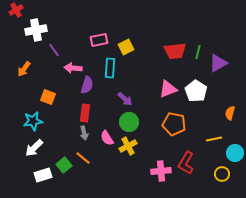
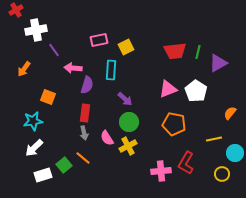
cyan rectangle: moved 1 px right, 2 px down
orange semicircle: rotated 24 degrees clockwise
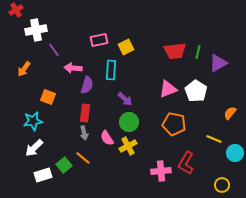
yellow line: rotated 35 degrees clockwise
yellow circle: moved 11 px down
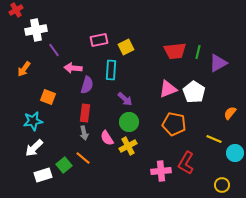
white pentagon: moved 2 px left, 1 px down
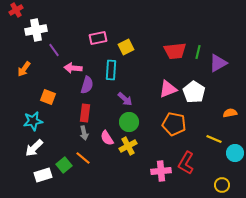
pink rectangle: moved 1 px left, 2 px up
orange semicircle: rotated 40 degrees clockwise
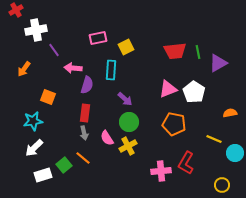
green line: rotated 24 degrees counterclockwise
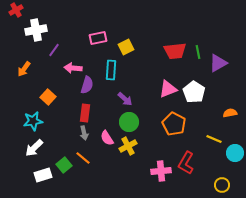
purple line: rotated 72 degrees clockwise
orange square: rotated 21 degrees clockwise
orange pentagon: rotated 15 degrees clockwise
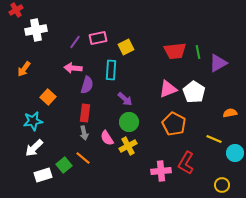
purple line: moved 21 px right, 8 px up
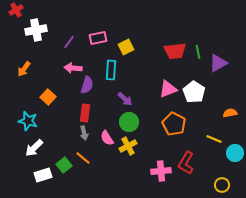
purple line: moved 6 px left
cyan star: moved 5 px left; rotated 24 degrees clockwise
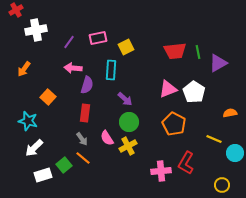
gray arrow: moved 2 px left, 6 px down; rotated 24 degrees counterclockwise
